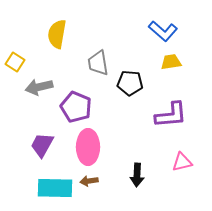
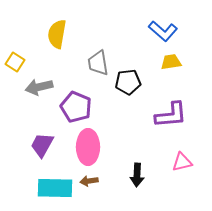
black pentagon: moved 2 px left, 1 px up; rotated 10 degrees counterclockwise
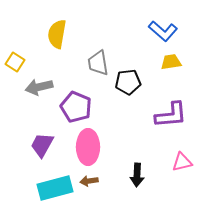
cyan rectangle: rotated 16 degrees counterclockwise
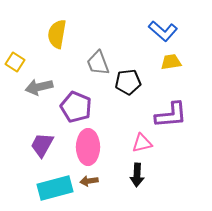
gray trapezoid: rotated 12 degrees counterclockwise
pink triangle: moved 40 px left, 19 px up
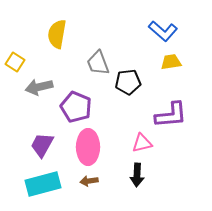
cyan rectangle: moved 12 px left, 4 px up
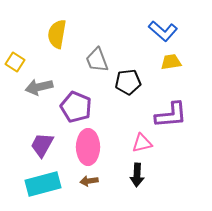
gray trapezoid: moved 1 px left, 3 px up
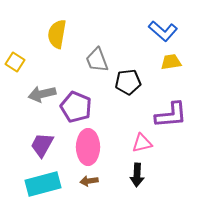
gray arrow: moved 3 px right, 7 px down
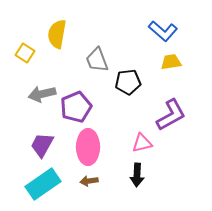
yellow square: moved 10 px right, 9 px up
purple pentagon: rotated 28 degrees clockwise
purple L-shape: rotated 24 degrees counterclockwise
cyan rectangle: rotated 20 degrees counterclockwise
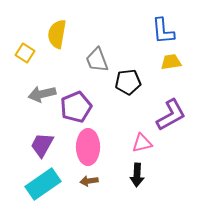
blue L-shape: rotated 44 degrees clockwise
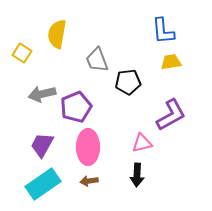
yellow square: moved 3 px left
